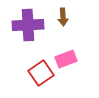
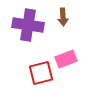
purple cross: rotated 12 degrees clockwise
red square: rotated 20 degrees clockwise
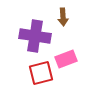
purple cross: moved 7 px right, 11 px down
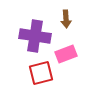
brown arrow: moved 3 px right, 2 px down
pink rectangle: moved 5 px up
